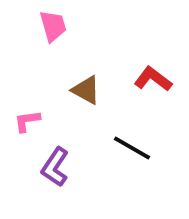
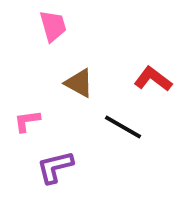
brown triangle: moved 7 px left, 7 px up
black line: moved 9 px left, 21 px up
purple L-shape: rotated 42 degrees clockwise
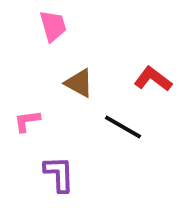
purple L-shape: moved 4 px right, 7 px down; rotated 102 degrees clockwise
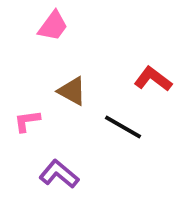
pink trapezoid: rotated 52 degrees clockwise
brown triangle: moved 7 px left, 8 px down
purple L-shape: rotated 48 degrees counterclockwise
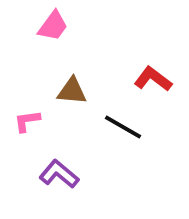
brown triangle: rotated 24 degrees counterclockwise
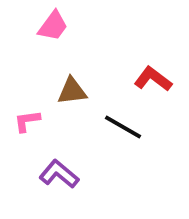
brown triangle: rotated 12 degrees counterclockwise
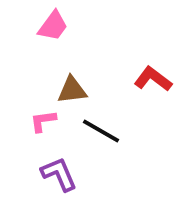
brown triangle: moved 1 px up
pink L-shape: moved 16 px right
black line: moved 22 px left, 4 px down
purple L-shape: rotated 27 degrees clockwise
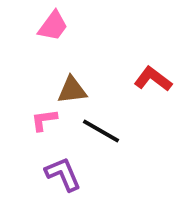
pink L-shape: moved 1 px right, 1 px up
purple L-shape: moved 4 px right
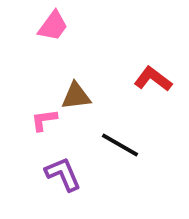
brown triangle: moved 4 px right, 6 px down
black line: moved 19 px right, 14 px down
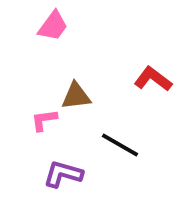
purple L-shape: rotated 51 degrees counterclockwise
